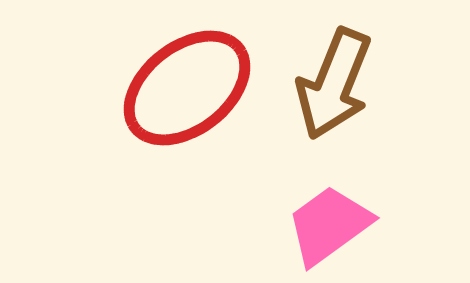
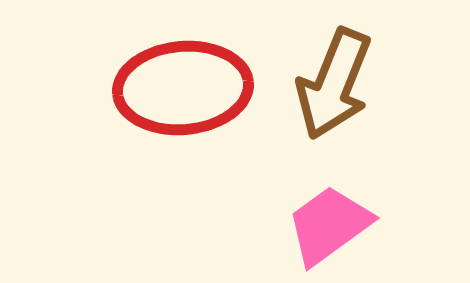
red ellipse: moved 4 px left; rotated 33 degrees clockwise
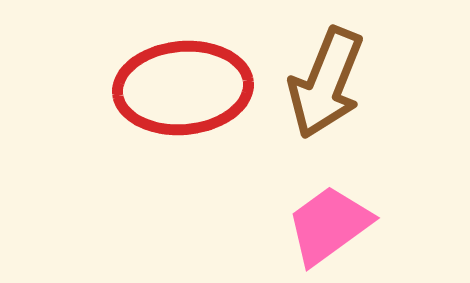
brown arrow: moved 8 px left, 1 px up
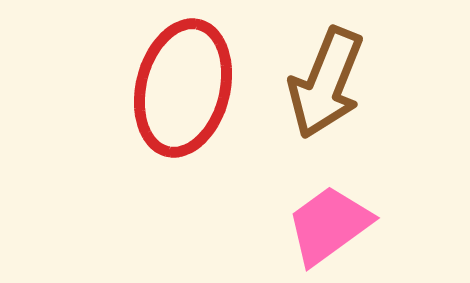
red ellipse: rotated 71 degrees counterclockwise
